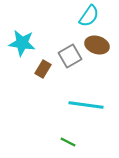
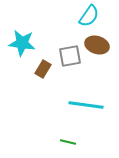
gray square: rotated 20 degrees clockwise
green line: rotated 14 degrees counterclockwise
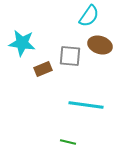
brown ellipse: moved 3 px right
gray square: rotated 15 degrees clockwise
brown rectangle: rotated 36 degrees clockwise
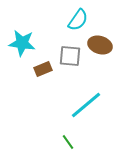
cyan semicircle: moved 11 px left, 4 px down
cyan line: rotated 48 degrees counterclockwise
green line: rotated 42 degrees clockwise
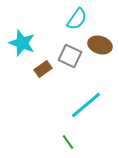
cyan semicircle: moved 1 px left, 1 px up
cyan star: rotated 12 degrees clockwise
gray square: rotated 20 degrees clockwise
brown rectangle: rotated 12 degrees counterclockwise
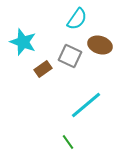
cyan star: moved 1 px right, 1 px up
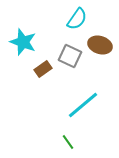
cyan line: moved 3 px left
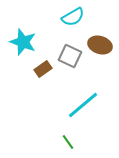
cyan semicircle: moved 4 px left, 2 px up; rotated 25 degrees clockwise
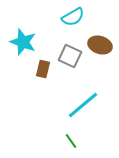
brown rectangle: rotated 42 degrees counterclockwise
green line: moved 3 px right, 1 px up
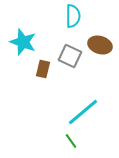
cyan semicircle: moved 1 px up; rotated 60 degrees counterclockwise
cyan line: moved 7 px down
